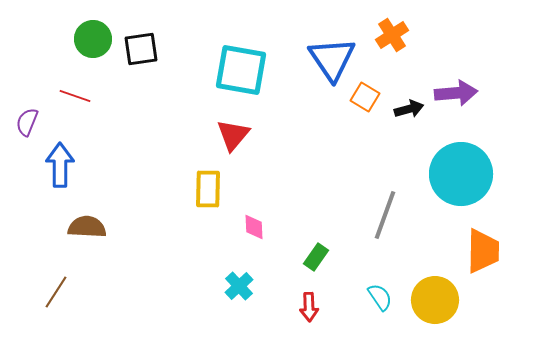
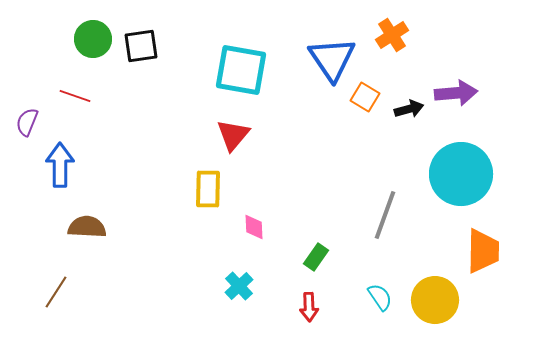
black square: moved 3 px up
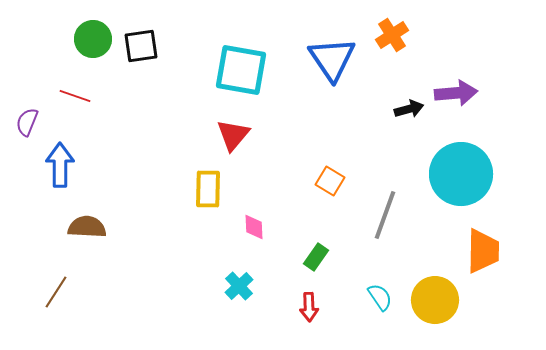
orange square: moved 35 px left, 84 px down
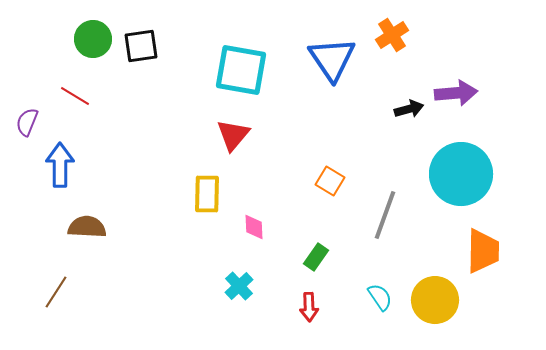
red line: rotated 12 degrees clockwise
yellow rectangle: moved 1 px left, 5 px down
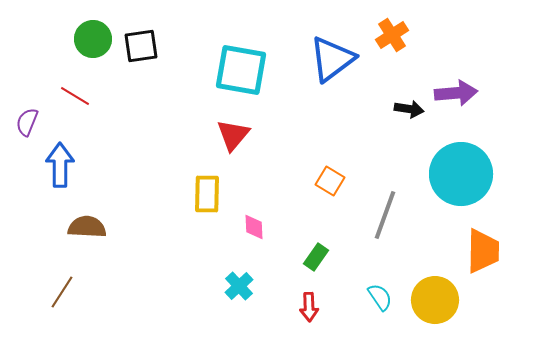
blue triangle: rotated 27 degrees clockwise
black arrow: rotated 24 degrees clockwise
brown line: moved 6 px right
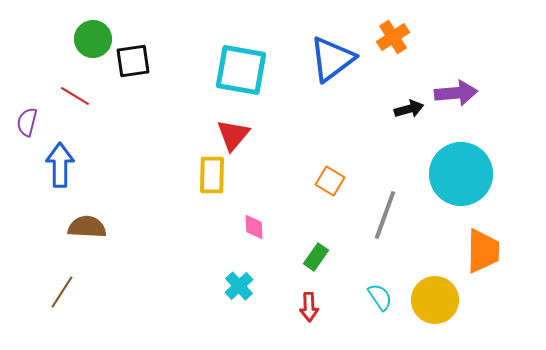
orange cross: moved 1 px right, 2 px down
black square: moved 8 px left, 15 px down
black arrow: rotated 24 degrees counterclockwise
purple semicircle: rotated 8 degrees counterclockwise
yellow rectangle: moved 5 px right, 19 px up
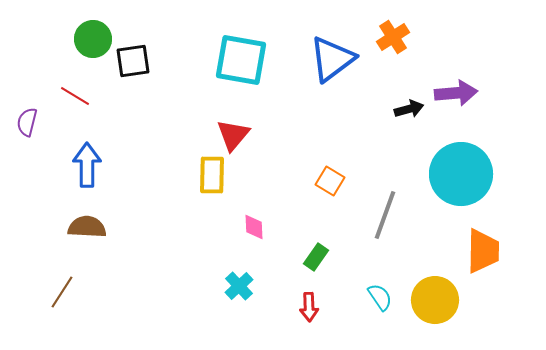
cyan square: moved 10 px up
blue arrow: moved 27 px right
